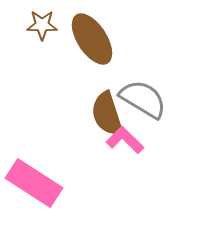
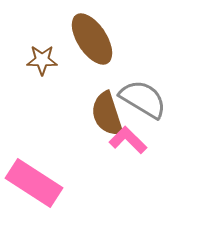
brown star: moved 35 px down
pink L-shape: moved 3 px right
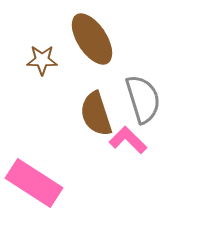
gray semicircle: rotated 42 degrees clockwise
brown semicircle: moved 11 px left
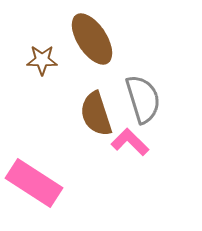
pink L-shape: moved 2 px right, 2 px down
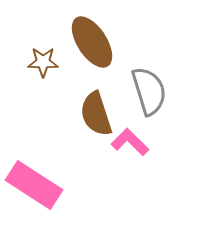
brown ellipse: moved 3 px down
brown star: moved 1 px right, 2 px down
gray semicircle: moved 6 px right, 8 px up
pink rectangle: moved 2 px down
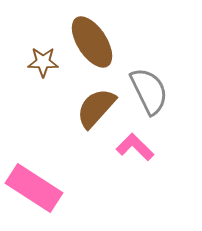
gray semicircle: rotated 9 degrees counterclockwise
brown semicircle: moved 6 px up; rotated 60 degrees clockwise
pink L-shape: moved 5 px right, 5 px down
pink rectangle: moved 3 px down
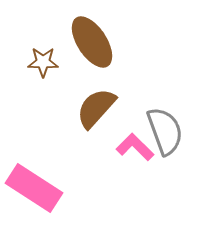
gray semicircle: moved 16 px right, 40 px down; rotated 6 degrees clockwise
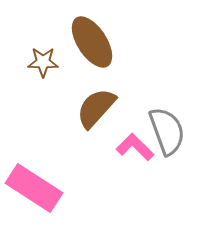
gray semicircle: moved 2 px right
